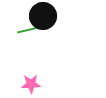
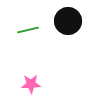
black circle: moved 25 px right, 5 px down
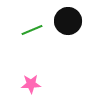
green line: moved 4 px right; rotated 10 degrees counterclockwise
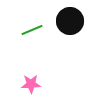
black circle: moved 2 px right
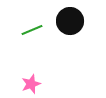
pink star: rotated 18 degrees counterclockwise
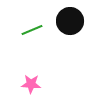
pink star: rotated 24 degrees clockwise
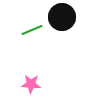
black circle: moved 8 px left, 4 px up
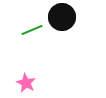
pink star: moved 5 px left, 1 px up; rotated 24 degrees clockwise
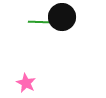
green line: moved 7 px right, 8 px up; rotated 25 degrees clockwise
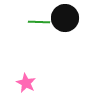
black circle: moved 3 px right, 1 px down
